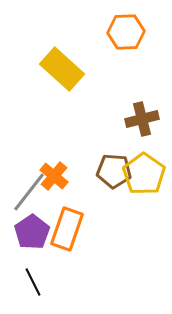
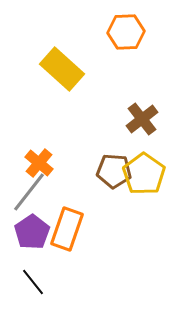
brown cross: rotated 24 degrees counterclockwise
orange cross: moved 15 px left, 13 px up
black line: rotated 12 degrees counterclockwise
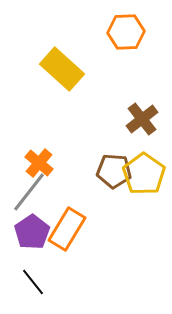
orange rectangle: rotated 12 degrees clockwise
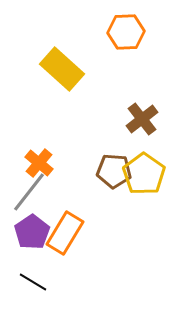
orange rectangle: moved 2 px left, 4 px down
black line: rotated 20 degrees counterclockwise
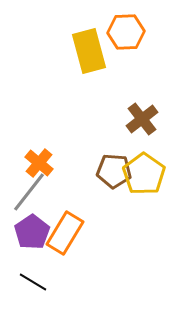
yellow rectangle: moved 27 px right, 18 px up; rotated 33 degrees clockwise
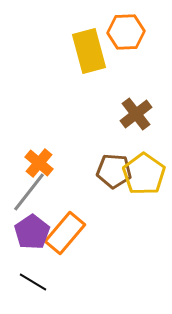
brown cross: moved 6 px left, 5 px up
orange rectangle: rotated 9 degrees clockwise
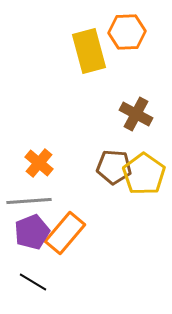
orange hexagon: moved 1 px right
brown cross: rotated 24 degrees counterclockwise
brown pentagon: moved 4 px up
gray line: moved 9 px down; rotated 48 degrees clockwise
purple pentagon: rotated 12 degrees clockwise
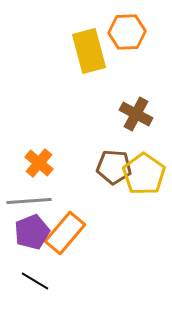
black line: moved 2 px right, 1 px up
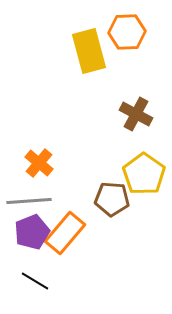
brown pentagon: moved 2 px left, 32 px down
